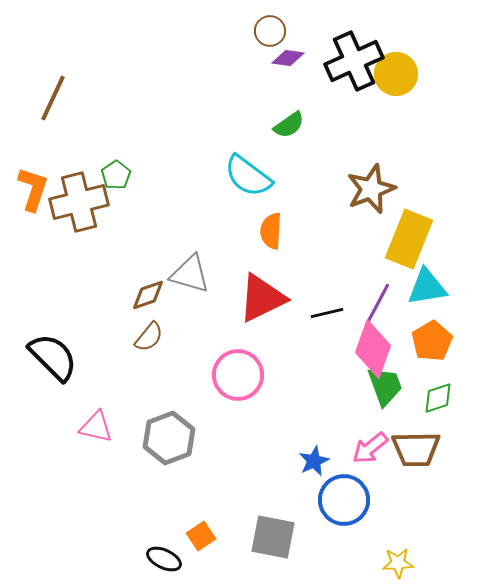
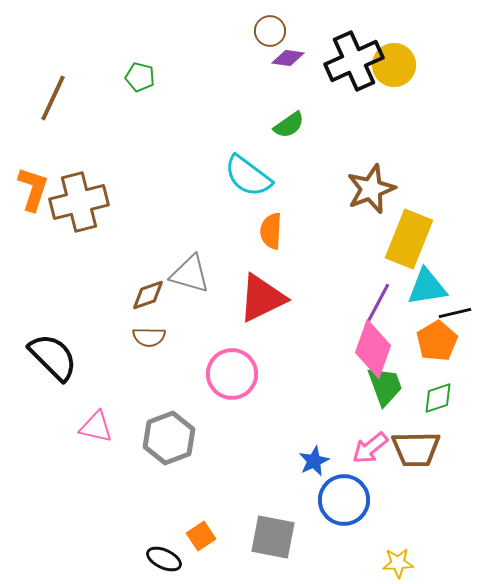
yellow circle: moved 2 px left, 9 px up
green pentagon: moved 24 px right, 98 px up; rotated 24 degrees counterclockwise
black line: moved 128 px right
brown semicircle: rotated 52 degrees clockwise
orange pentagon: moved 5 px right
pink circle: moved 6 px left, 1 px up
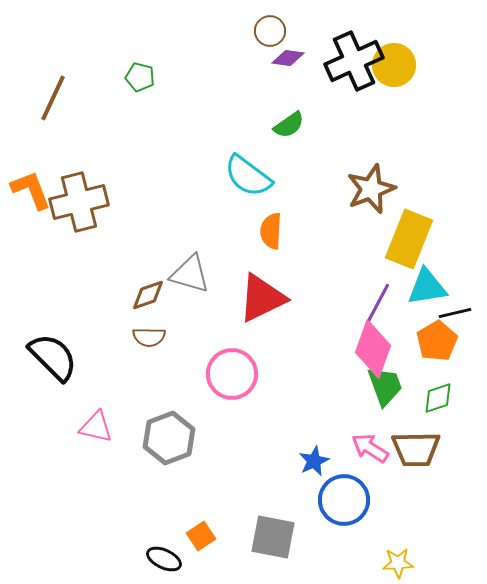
orange L-shape: moved 2 px left, 1 px down; rotated 39 degrees counterclockwise
pink arrow: rotated 72 degrees clockwise
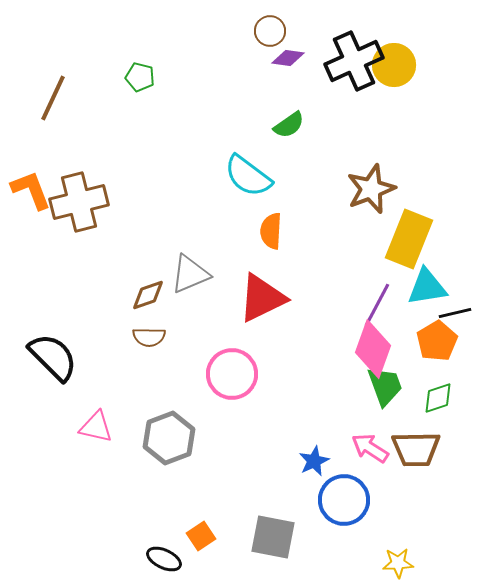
gray triangle: rotated 39 degrees counterclockwise
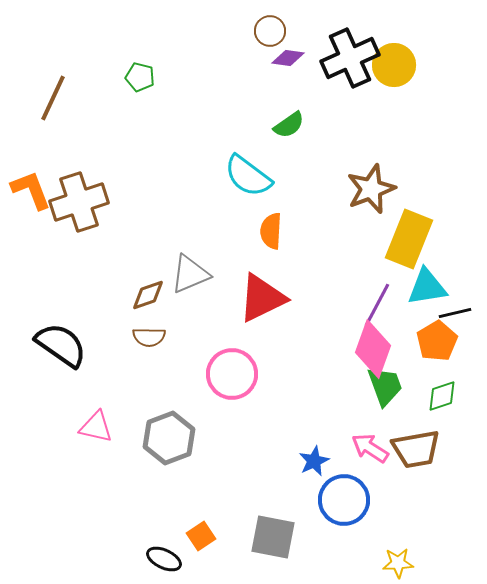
black cross: moved 4 px left, 3 px up
brown cross: rotated 4 degrees counterclockwise
black semicircle: moved 8 px right, 12 px up; rotated 10 degrees counterclockwise
green diamond: moved 4 px right, 2 px up
brown trapezoid: rotated 9 degrees counterclockwise
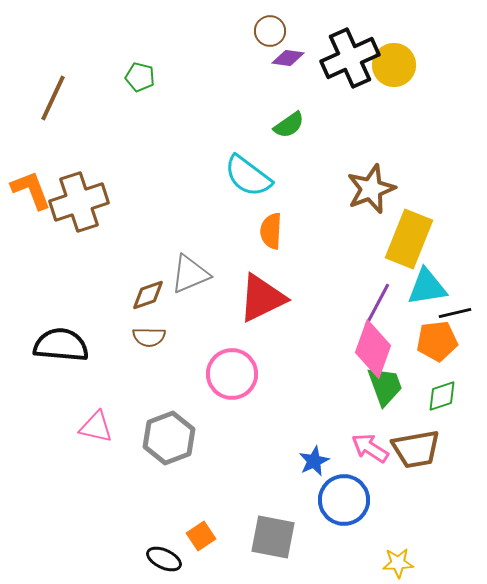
orange pentagon: rotated 24 degrees clockwise
black semicircle: rotated 30 degrees counterclockwise
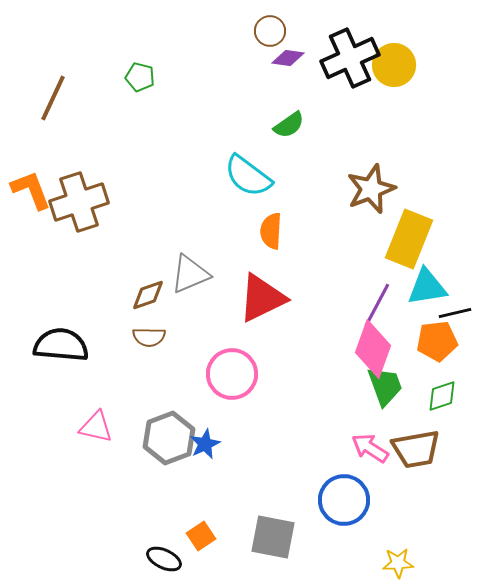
blue star: moved 109 px left, 17 px up
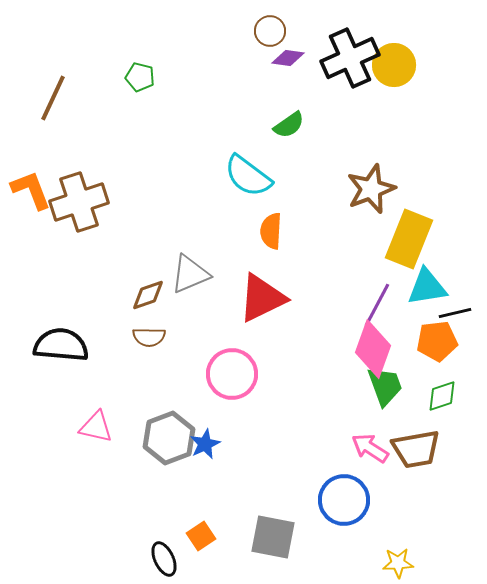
black ellipse: rotated 40 degrees clockwise
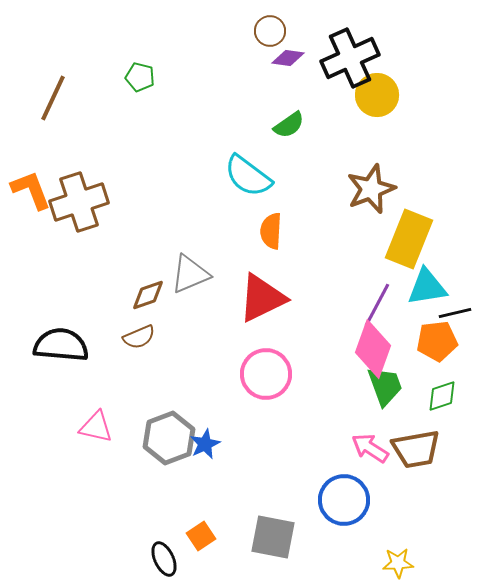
yellow circle: moved 17 px left, 30 px down
brown semicircle: moved 10 px left; rotated 24 degrees counterclockwise
pink circle: moved 34 px right
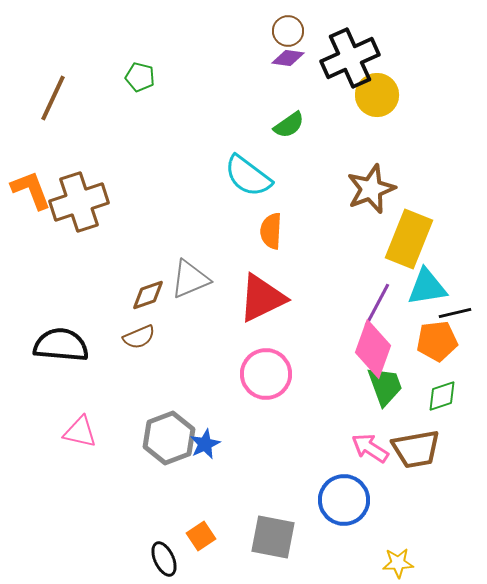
brown circle: moved 18 px right
gray triangle: moved 5 px down
pink triangle: moved 16 px left, 5 px down
